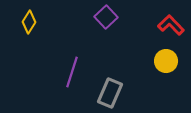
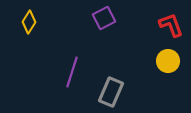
purple square: moved 2 px left, 1 px down; rotated 15 degrees clockwise
red L-shape: rotated 24 degrees clockwise
yellow circle: moved 2 px right
gray rectangle: moved 1 px right, 1 px up
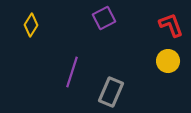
yellow diamond: moved 2 px right, 3 px down
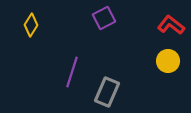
red L-shape: rotated 32 degrees counterclockwise
gray rectangle: moved 4 px left
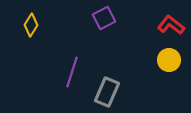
yellow circle: moved 1 px right, 1 px up
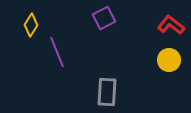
purple line: moved 15 px left, 20 px up; rotated 40 degrees counterclockwise
gray rectangle: rotated 20 degrees counterclockwise
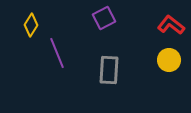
purple line: moved 1 px down
gray rectangle: moved 2 px right, 22 px up
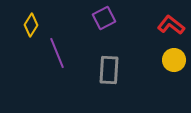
yellow circle: moved 5 px right
